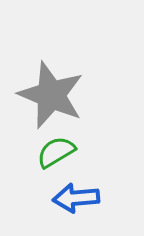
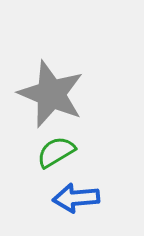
gray star: moved 1 px up
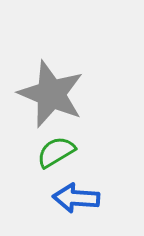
blue arrow: rotated 9 degrees clockwise
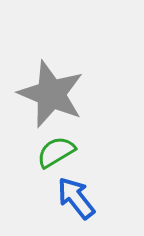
blue arrow: rotated 48 degrees clockwise
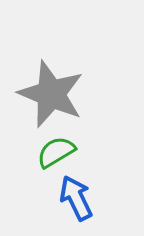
blue arrow: rotated 12 degrees clockwise
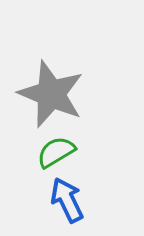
blue arrow: moved 9 px left, 2 px down
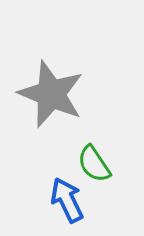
green semicircle: moved 38 px right, 12 px down; rotated 93 degrees counterclockwise
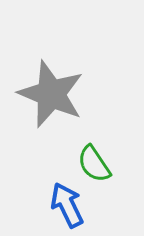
blue arrow: moved 5 px down
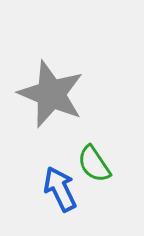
blue arrow: moved 7 px left, 16 px up
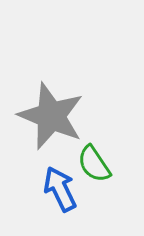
gray star: moved 22 px down
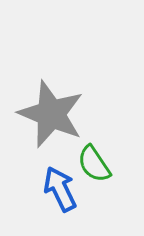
gray star: moved 2 px up
